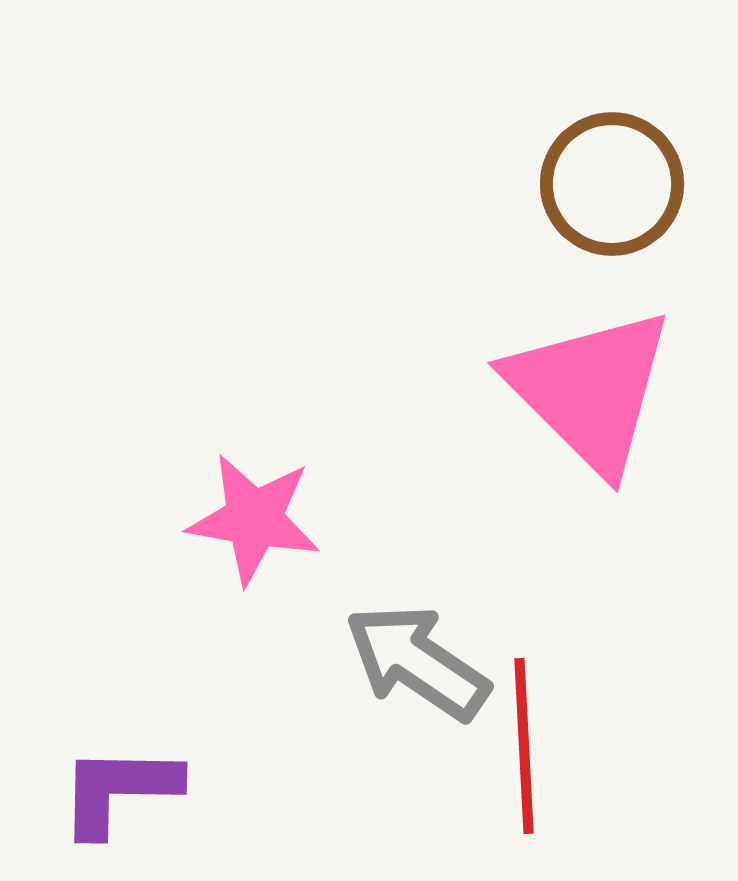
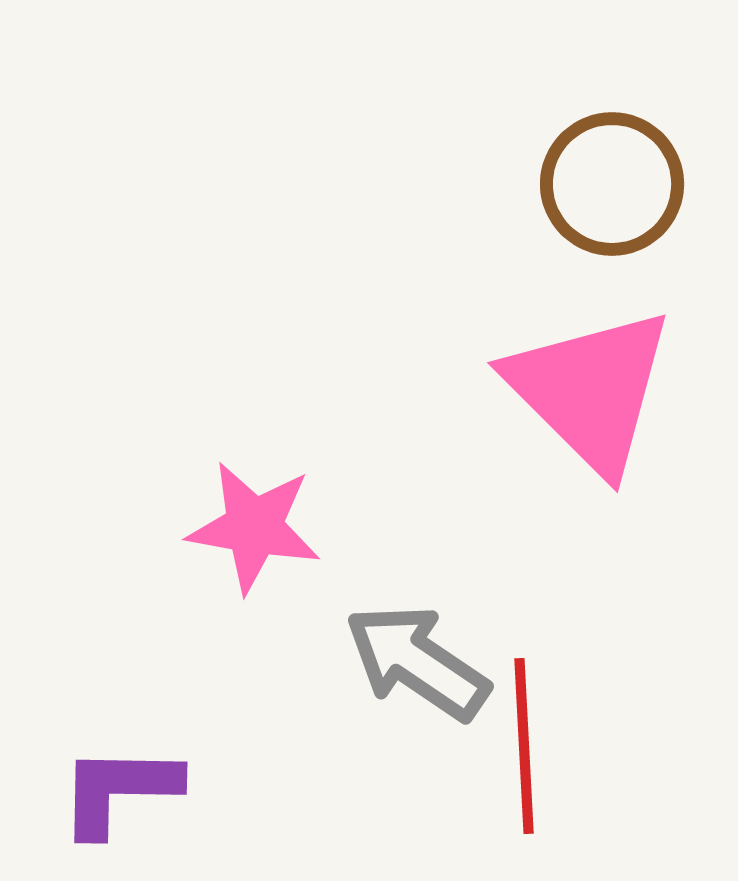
pink star: moved 8 px down
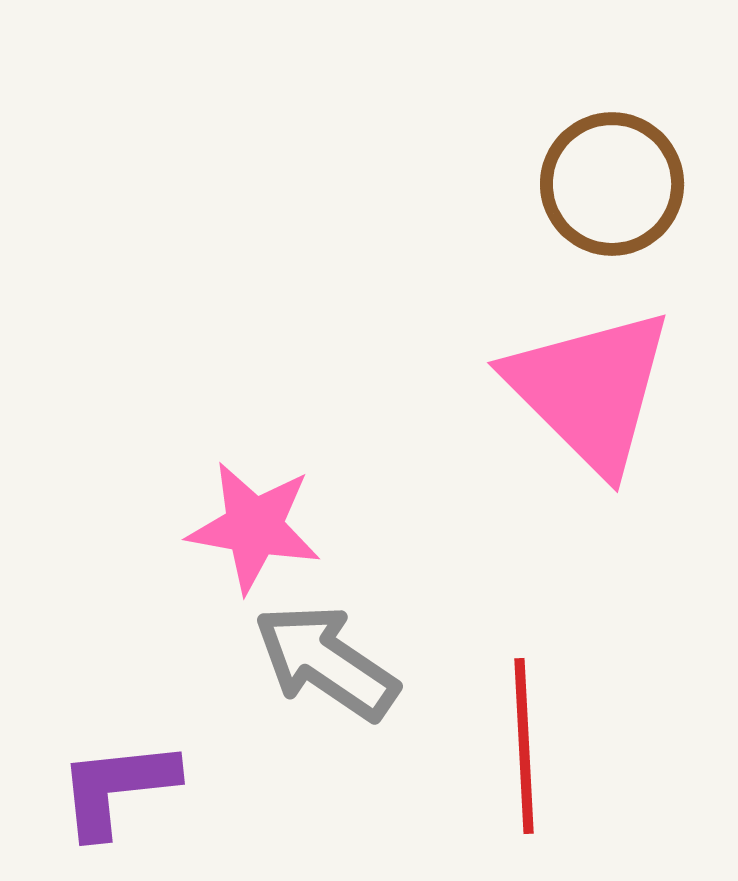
gray arrow: moved 91 px left
purple L-shape: moved 2 px left, 2 px up; rotated 7 degrees counterclockwise
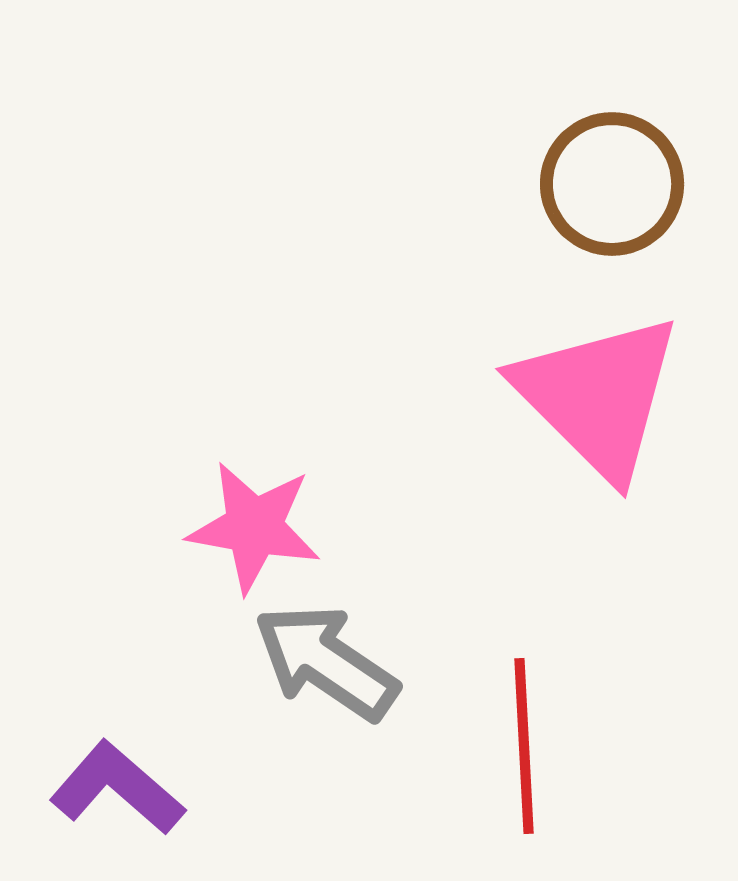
pink triangle: moved 8 px right, 6 px down
purple L-shape: rotated 47 degrees clockwise
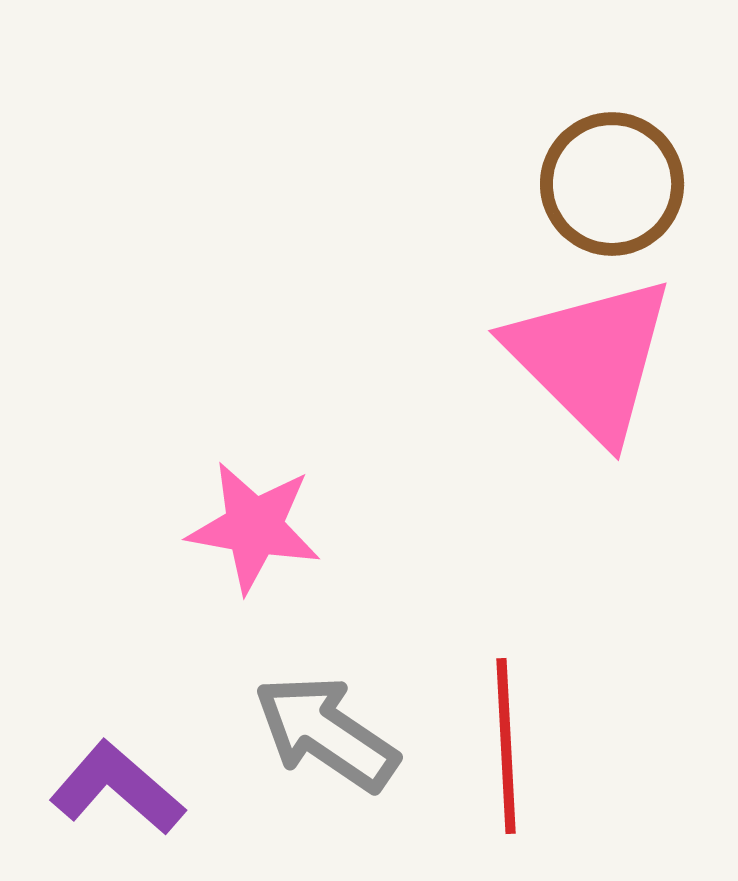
pink triangle: moved 7 px left, 38 px up
gray arrow: moved 71 px down
red line: moved 18 px left
